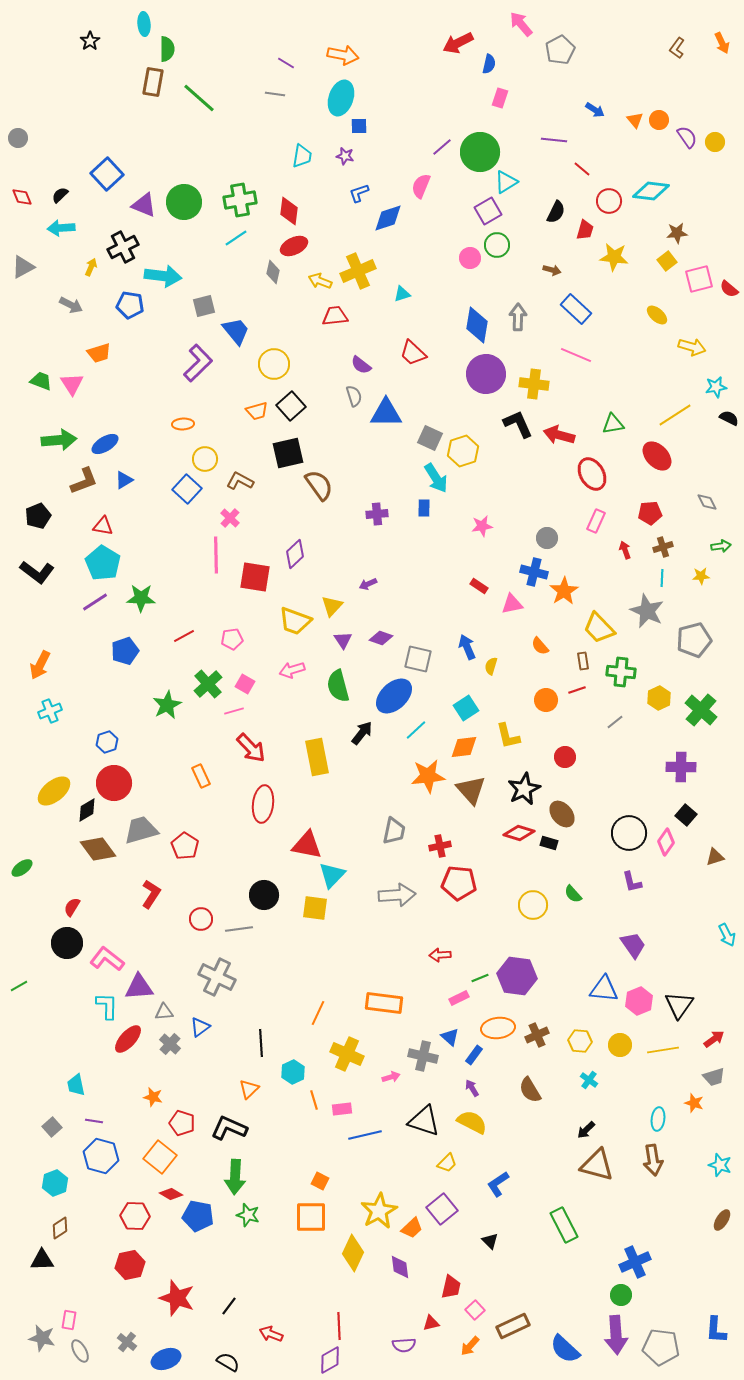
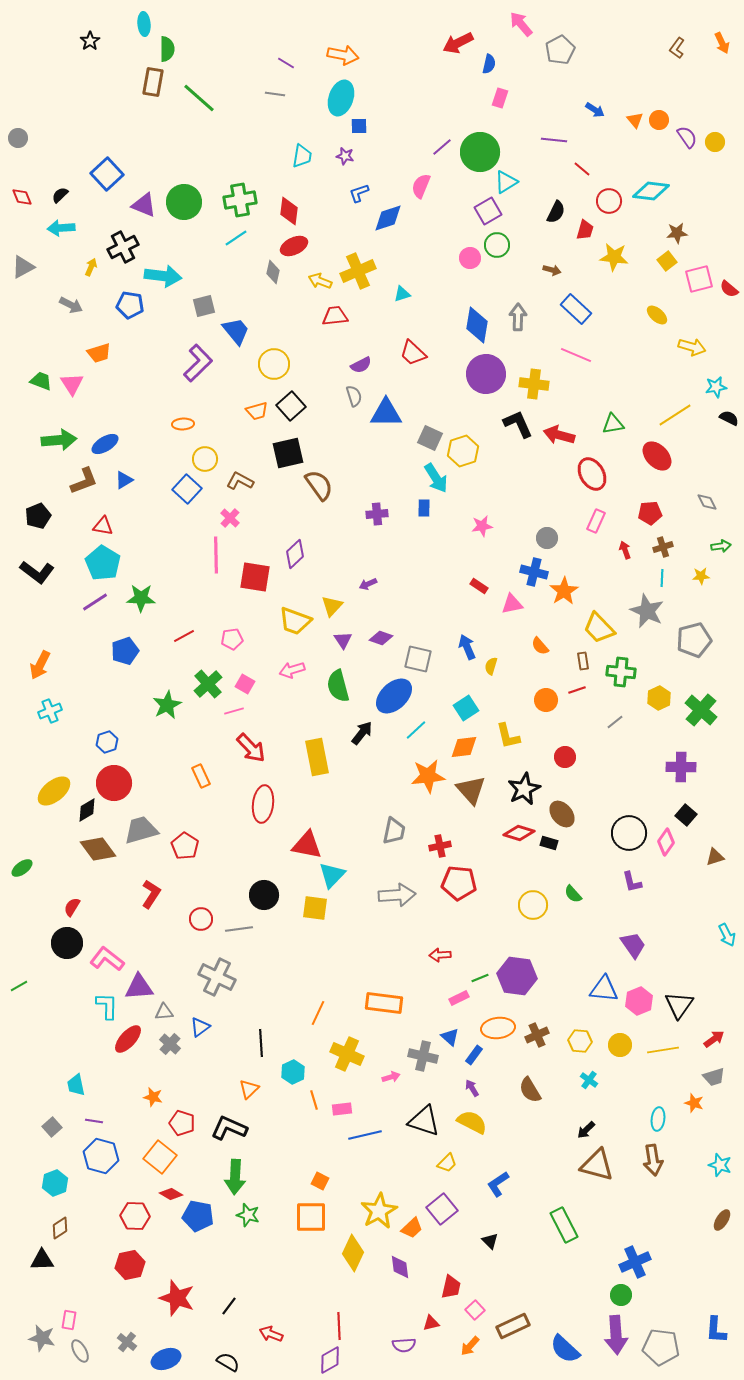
purple semicircle at (361, 365): rotated 65 degrees counterclockwise
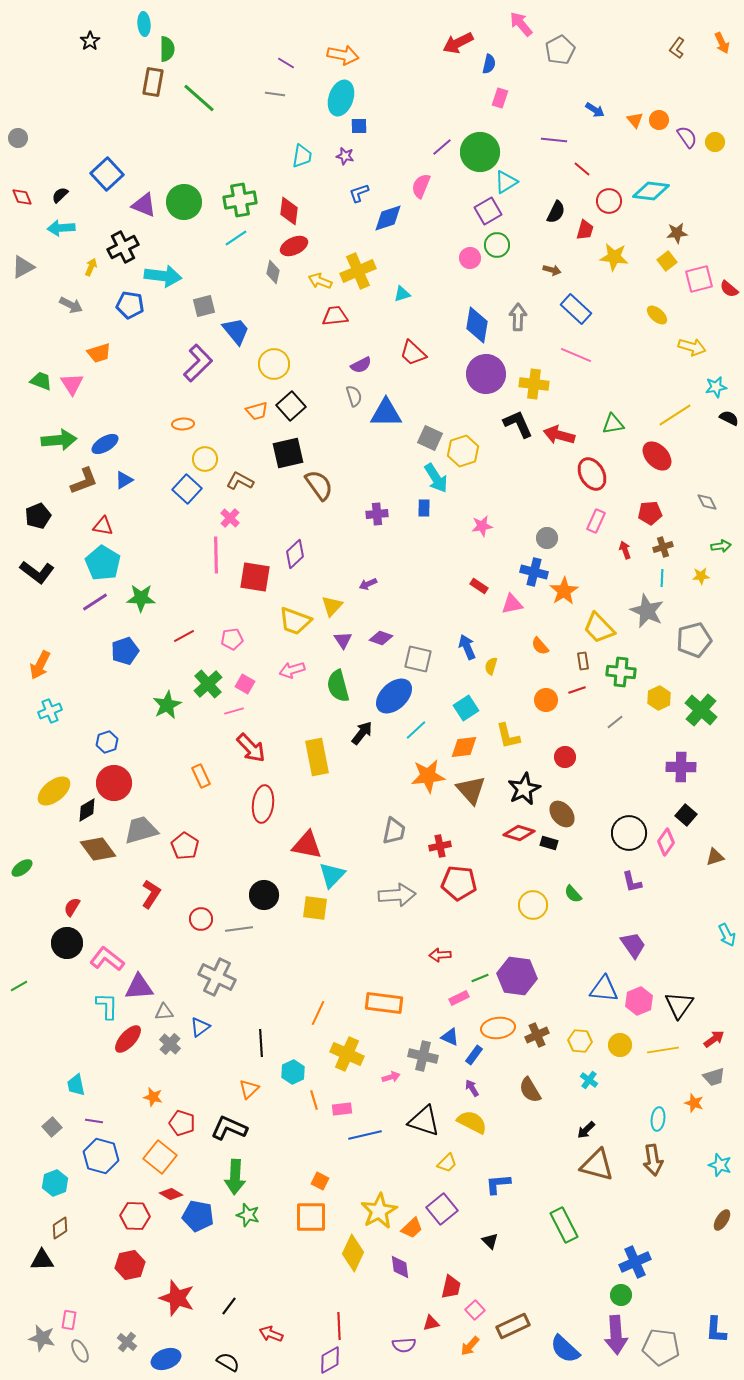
blue triangle at (450, 1037): rotated 18 degrees counterclockwise
blue L-shape at (498, 1184): rotated 28 degrees clockwise
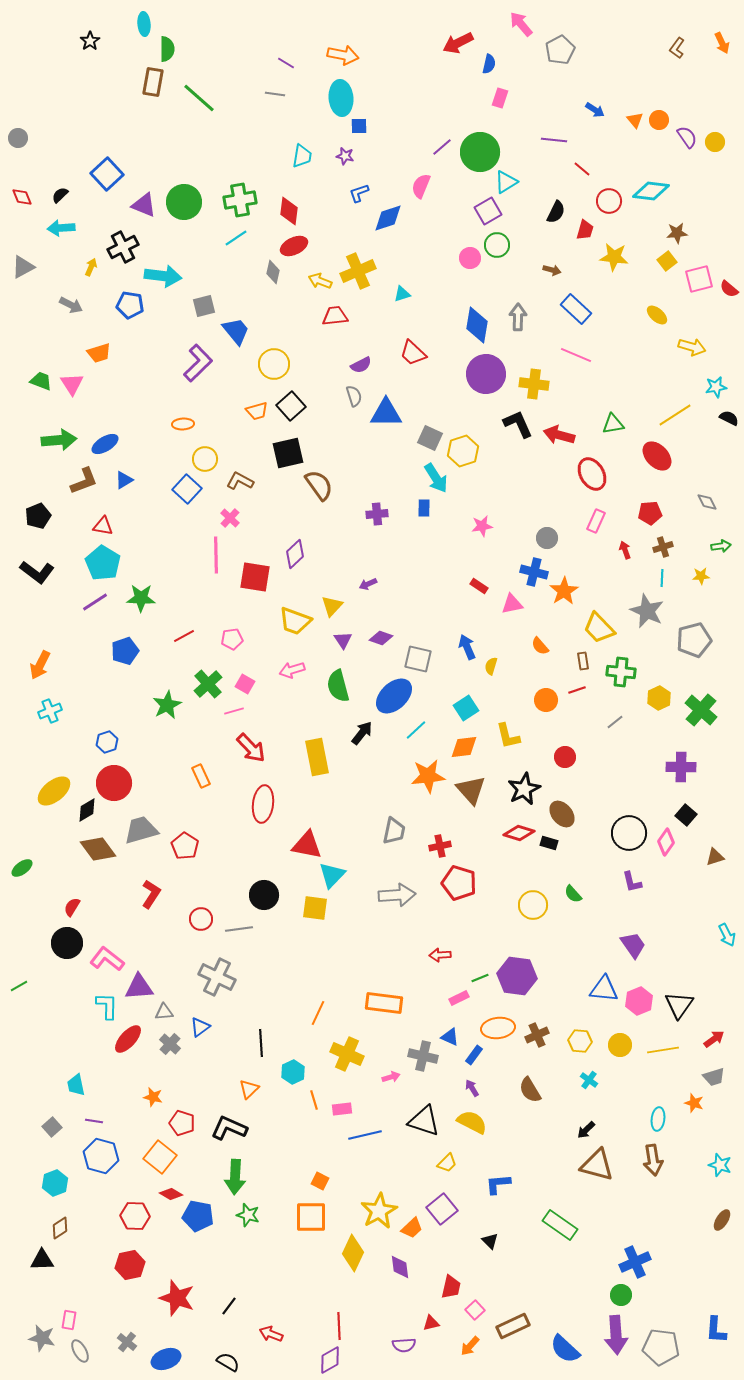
cyan ellipse at (341, 98): rotated 24 degrees counterclockwise
red pentagon at (459, 883): rotated 12 degrees clockwise
green rectangle at (564, 1225): moved 4 px left; rotated 28 degrees counterclockwise
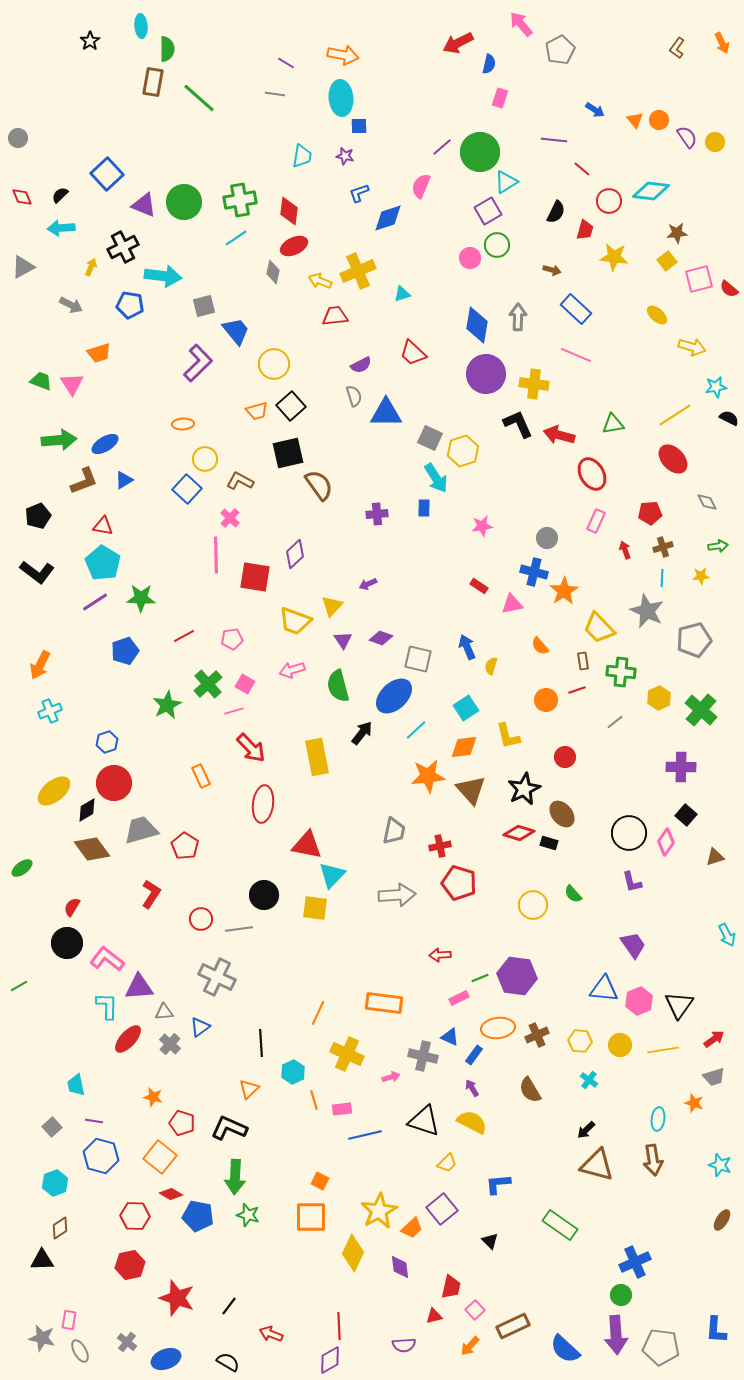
cyan ellipse at (144, 24): moved 3 px left, 2 px down
red ellipse at (657, 456): moved 16 px right, 3 px down
green arrow at (721, 546): moved 3 px left
brown diamond at (98, 849): moved 6 px left
red triangle at (431, 1323): moved 3 px right, 7 px up
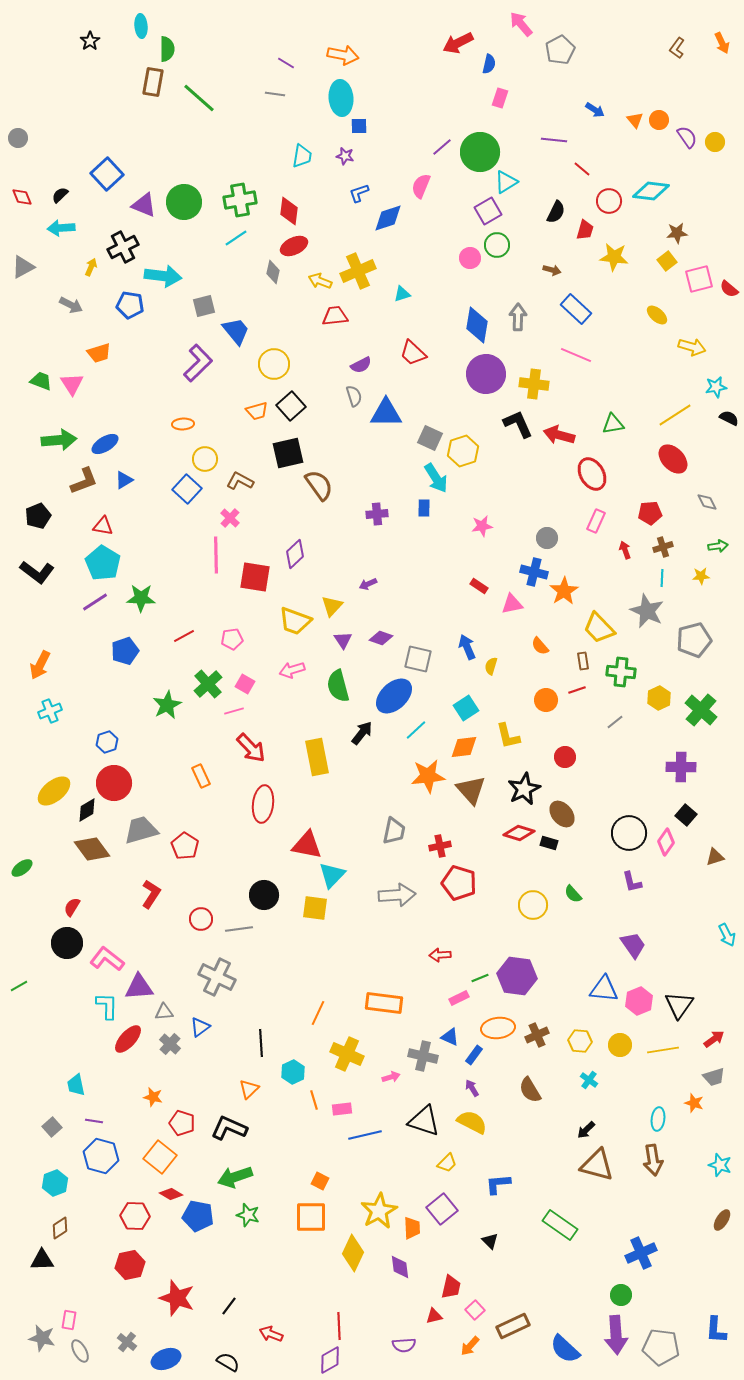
green arrow at (235, 1177): rotated 68 degrees clockwise
orange trapezoid at (412, 1228): rotated 50 degrees counterclockwise
blue cross at (635, 1262): moved 6 px right, 9 px up
